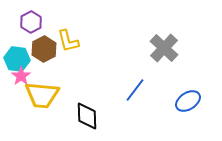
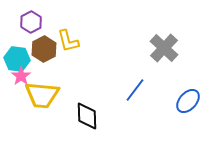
blue ellipse: rotated 15 degrees counterclockwise
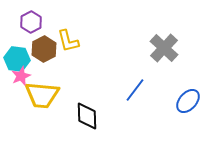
pink star: rotated 12 degrees clockwise
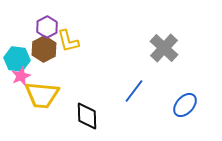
purple hexagon: moved 16 px right, 5 px down
blue line: moved 1 px left, 1 px down
blue ellipse: moved 3 px left, 4 px down
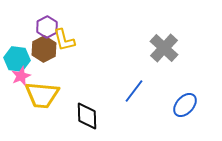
yellow L-shape: moved 4 px left, 1 px up
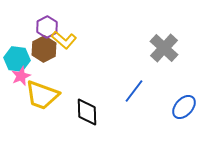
yellow L-shape: rotated 35 degrees counterclockwise
yellow trapezoid: rotated 15 degrees clockwise
blue ellipse: moved 1 px left, 2 px down
black diamond: moved 4 px up
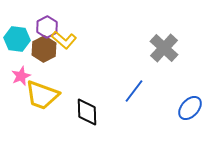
cyan hexagon: moved 20 px up
blue ellipse: moved 6 px right, 1 px down
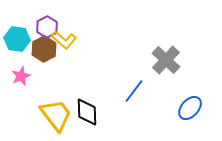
gray cross: moved 2 px right, 12 px down
yellow trapezoid: moved 14 px right, 20 px down; rotated 147 degrees counterclockwise
